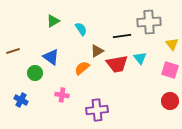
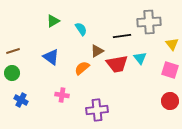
green circle: moved 23 px left
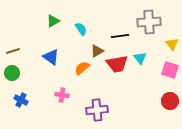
black line: moved 2 px left
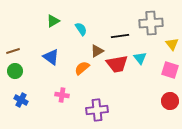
gray cross: moved 2 px right, 1 px down
green circle: moved 3 px right, 2 px up
